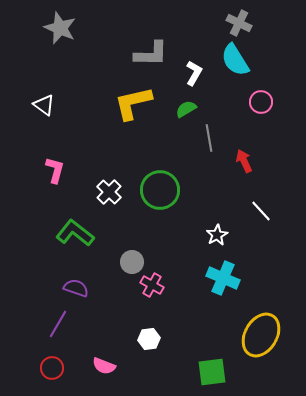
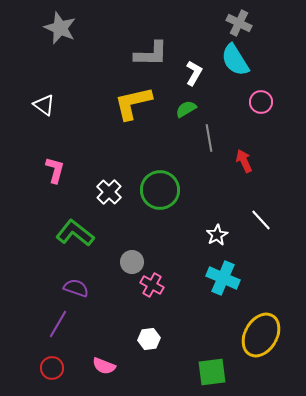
white line: moved 9 px down
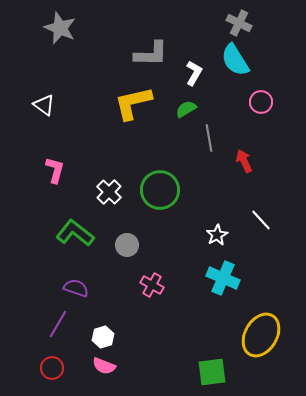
gray circle: moved 5 px left, 17 px up
white hexagon: moved 46 px left, 2 px up; rotated 10 degrees counterclockwise
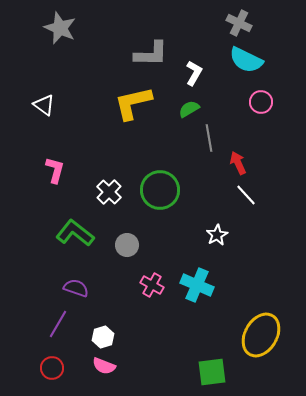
cyan semicircle: moved 11 px right; rotated 32 degrees counterclockwise
green semicircle: moved 3 px right
red arrow: moved 6 px left, 2 px down
white line: moved 15 px left, 25 px up
cyan cross: moved 26 px left, 7 px down
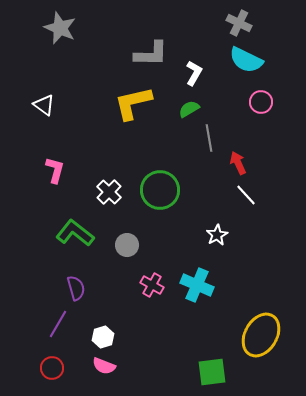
purple semicircle: rotated 55 degrees clockwise
